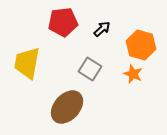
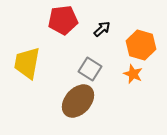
red pentagon: moved 2 px up
brown ellipse: moved 11 px right, 6 px up
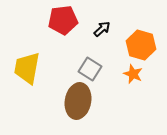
yellow trapezoid: moved 5 px down
brown ellipse: rotated 32 degrees counterclockwise
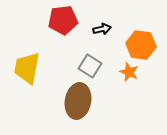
black arrow: rotated 30 degrees clockwise
orange hexagon: rotated 8 degrees counterclockwise
gray square: moved 3 px up
orange star: moved 4 px left, 2 px up
